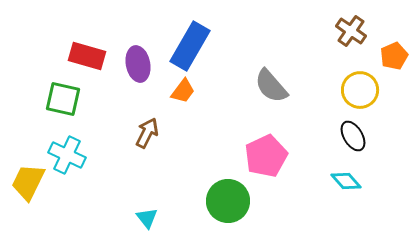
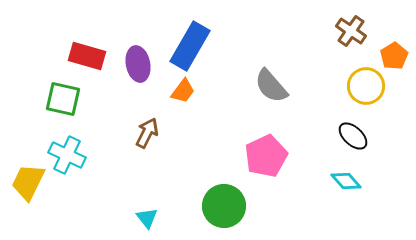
orange pentagon: rotated 8 degrees counterclockwise
yellow circle: moved 6 px right, 4 px up
black ellipse: rotated 16 degrees counterclockwise
green circle: moved 4 px left, 5 px down
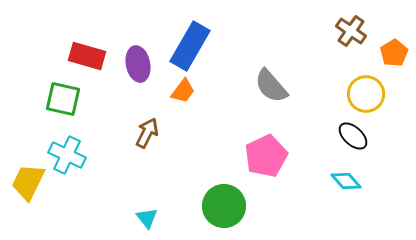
orange pentagon: moved 3 px up
yellow circle: moved 8 px down
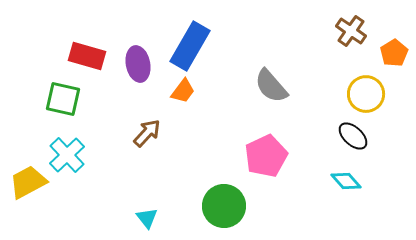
brown arrow: rotated 16 degrees clockwise
cyan cross: rotated 21 degrees clockwise
yellow trapezoid: rotated 36 degrees clockwise
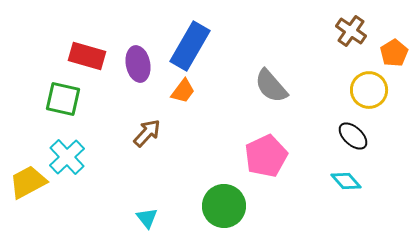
yellow circle: moved 3 px right, 4 px up
cyan cross: moved 2 px down
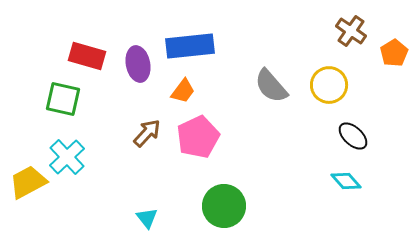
blue rectangle: rotated 54 degrees clockwise
yellow circle: moved 40 px left, 5 px up
pink pentagon: moved 68 px left, 19 px up
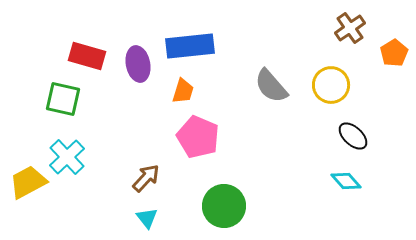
brown cross: moved 1 px left, 3 px up; rotated 20 degrees clockwise
yellow circle: moved 2 px right
orange trapezoid: rotated 20 degrees counterclockwise
brown arrow: moved 1 px left, 45 px down
pink pentagon: rotated 24 degrees counterclockwise
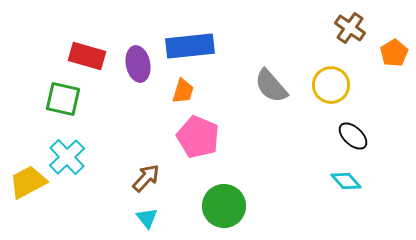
brown cross: rotated 20 degrees counterclockwise
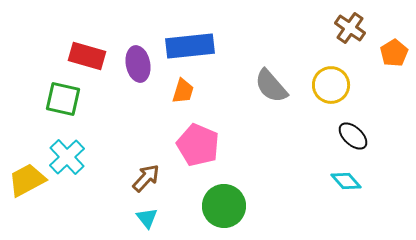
pink pentagon: moved 8 px down
yellow trapezoid: moved 1 px left, 2 px up
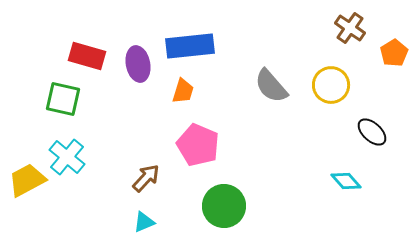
black ellipse: moved 19 px right, 4 px up
cyan cross: rotated 6 degrees counterclockwise
cyan triangle: moved 3 px left, 4 px down; rotated 45 degrees clockwise
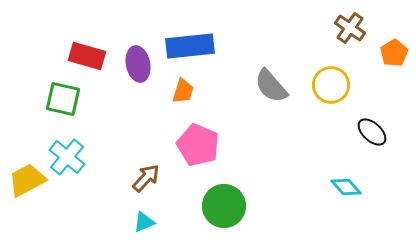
cyan diamond: moved 6 px down
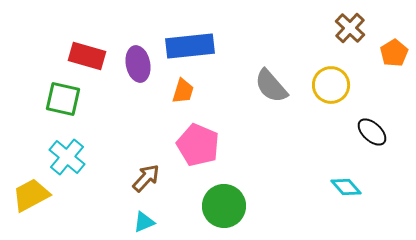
brown cross: rotated 8 degrees clockwise
yellow trapezoid: moved 4 px right, 15 px down
